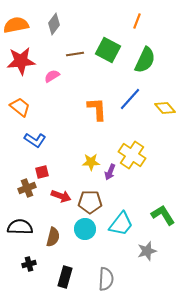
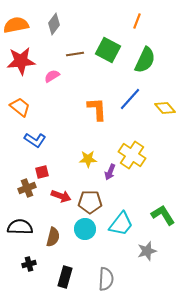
yellow star: moved 3 px left, 3 px up
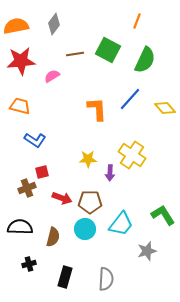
orange semicircle: moved 1 px down
orange trapezoid: moved 1 px up; rotated 25 degrees counterclockwise
purple arrow: moved 1 px down; rotated 21 degrees counterclockwise
red arrow: moved 1 px right, 2 px down
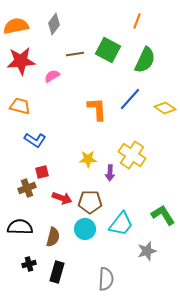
yellow diamond: rotated 15 degrees counterclockwise
black rectangle: moved 8 px left, 5 px up
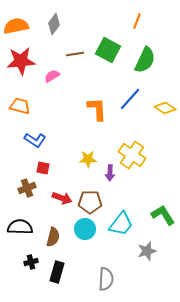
red square: moved 1 px right, 4 px up; rotated 24 degrees clockwise
black cross: moved 2 px right, 2 px up
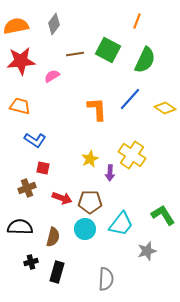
yellow star: moved 2 px right; rotated 24 degrees counterclockwise
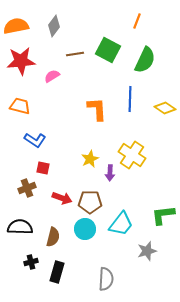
gray diamond: moved 2 px down
blue line: rotated 40 degrees counterclockwise
green L-shape: rotated 65 degrees counterclockwise
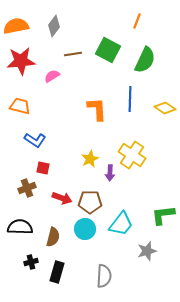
brown line: moved 2 px left
gray semicircle: moved 2 px left, 3 px up
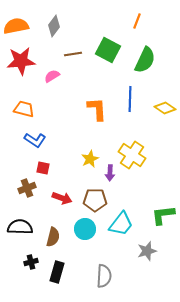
orange trapezoid: moved 4 px right, 3 px down
brown pentagon: moved 5 px right, 2 px up
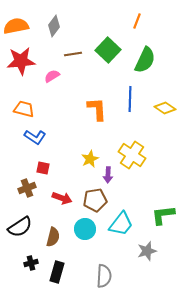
green square: rotated 15 degrees clockwise
blue L-shape: moved 3 px up
purple arrow: moved 2 px left, 2 px down
brown pentagon: rotated 10 degrees counterclockwise
black semicircle: rotated 145 degrees clockwise
black cross: moved 1 px down
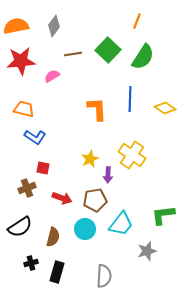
green semicircle: moved 2 px left, 3 px up; rotated 8 degrees clockwise
